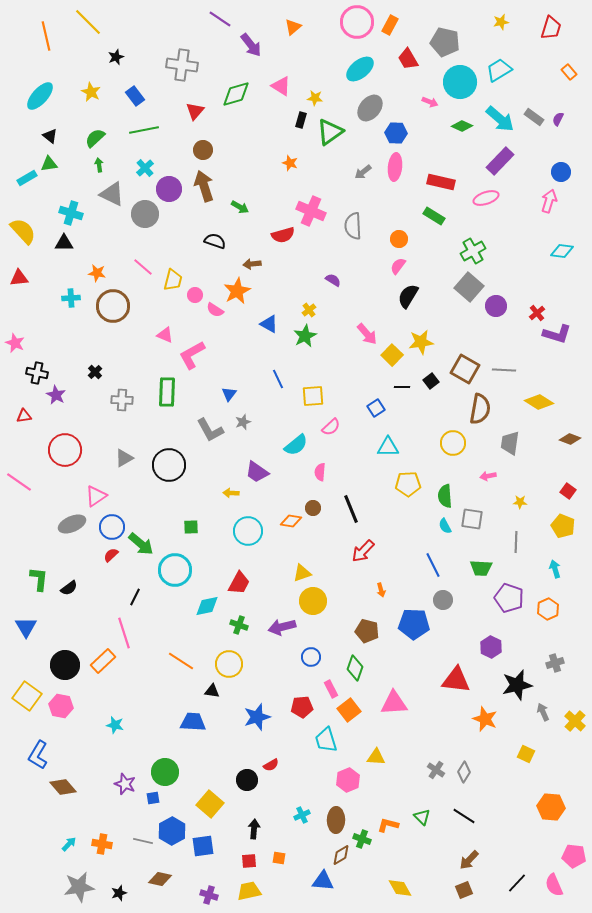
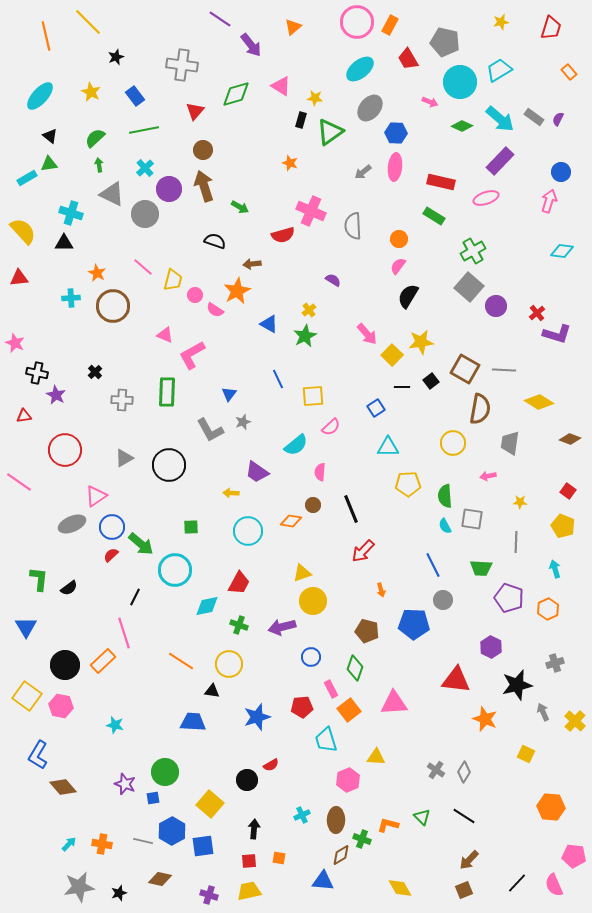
orange star at (97, 273): rotated 18 degrees clockwise
brown circle at (313, 508): moved 3 px up
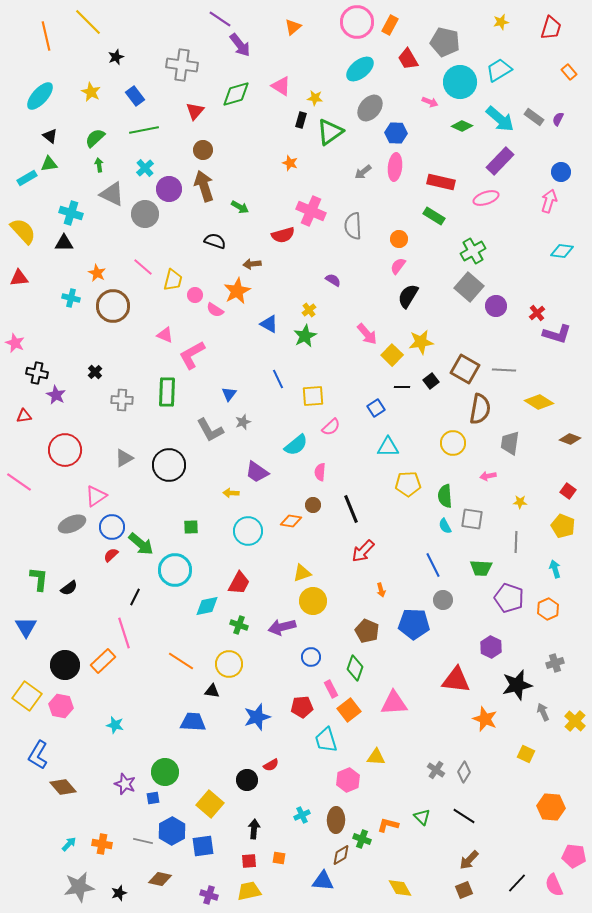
purple arrow at (251, 45): moved 11 px left
cyan cross at (71, 298): rotated 18 degrees clockwise
brown pentagon at (367, 631): rotated 10 degrees clockwise
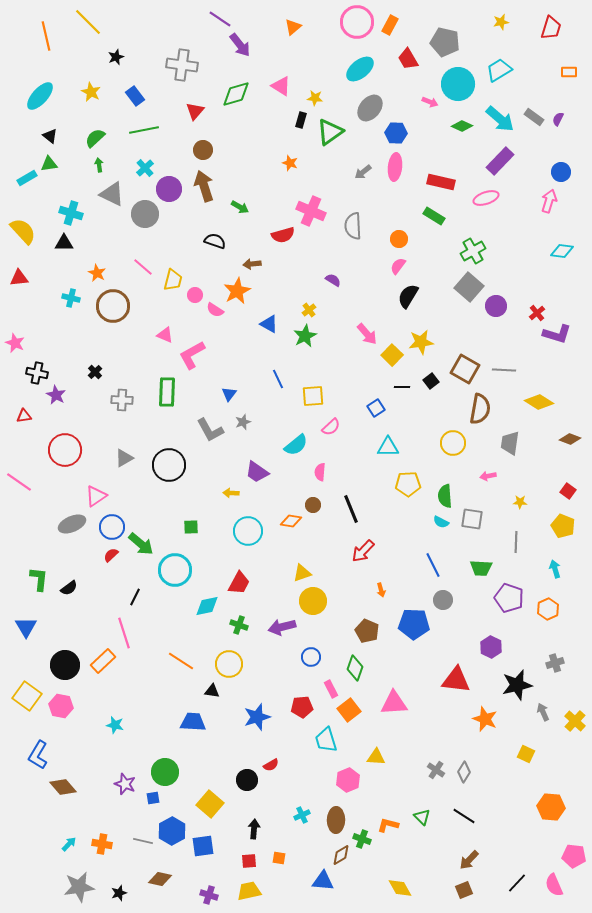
orange rectangle at (569, 72): rotated 49 degrees counterclockwise
cyan circle at (460, 82): moved 2 px left, 2 px down
cyan semicircle at (445, 526): moved 4 px left, 4 px up; rotated 35 degrees counterclockwise
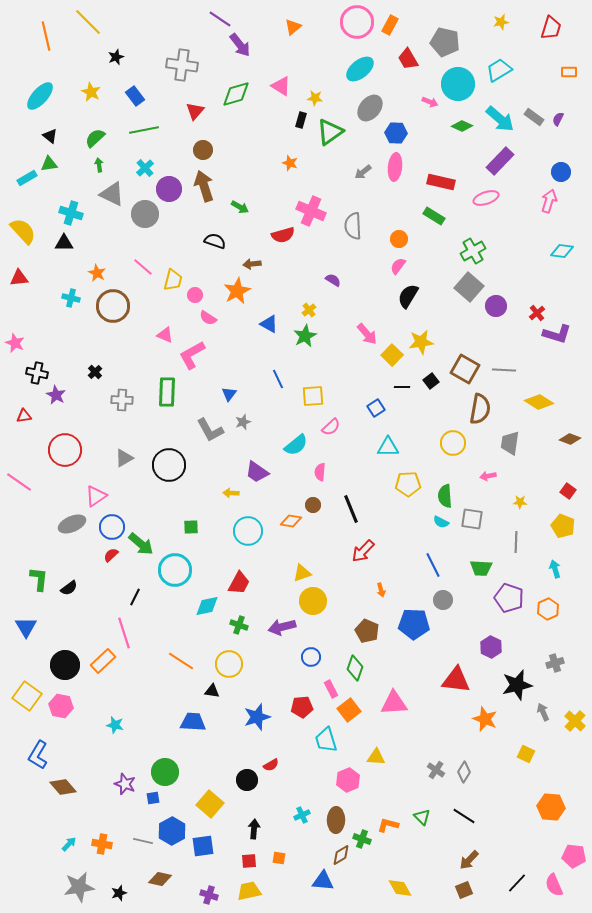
pink semicircle at (215, 310): moved 7 px left, 8 px down
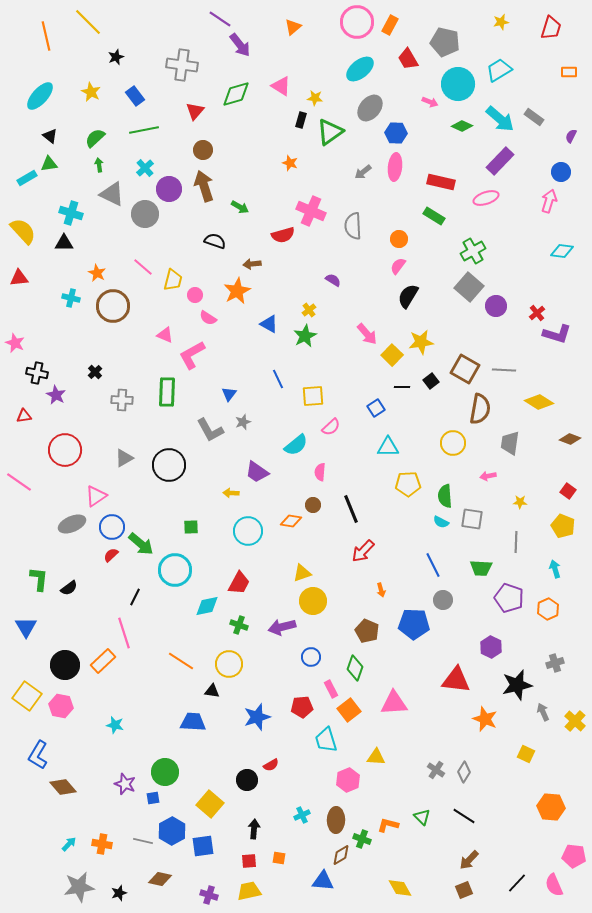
purple semicircle at (558, 119): moved 13 px right, 17 px down
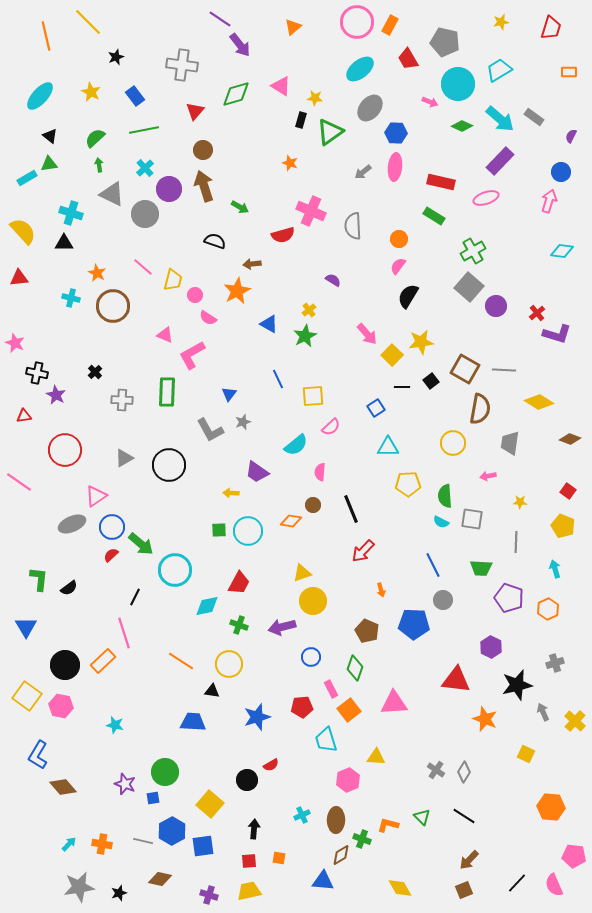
green square at (191, 527): moved 28 px right, 3 px down
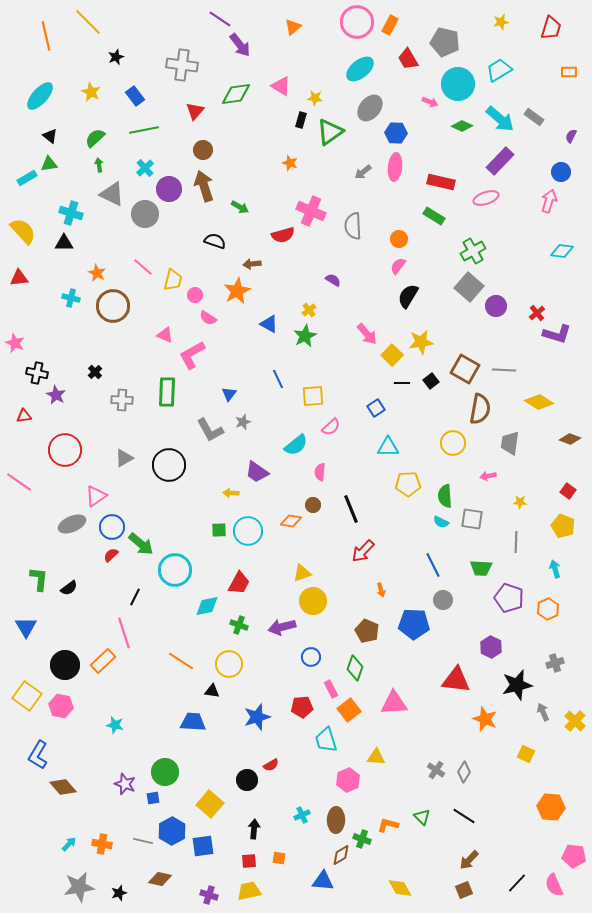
green diamond at (236, 94): rotated 8 degrees clockwise
black line at (402, 387): moved 4 px up
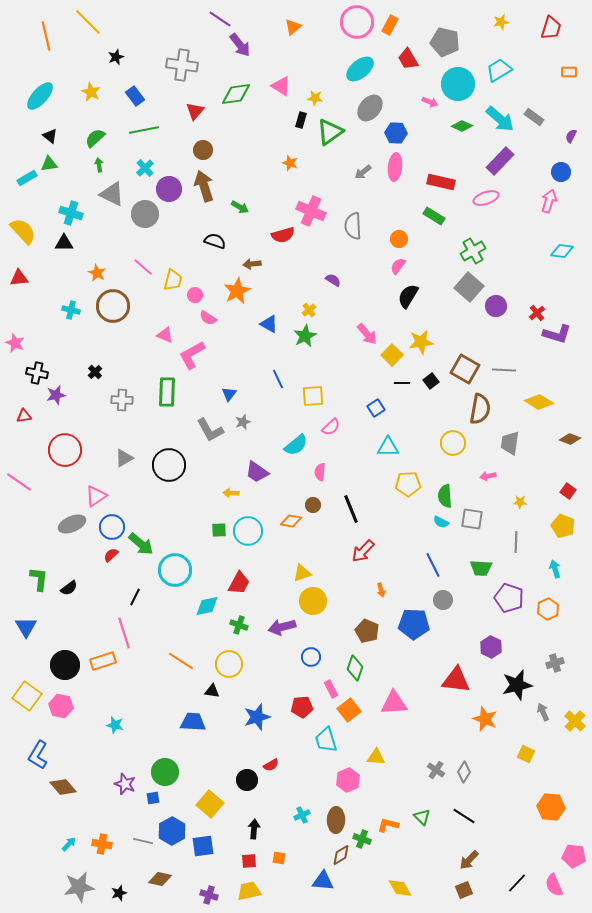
cyan cross at (71, 298): moved 12 px down
purple star at (56, 395): rotated 30 degrees clockwise
orange rectangle at (103, 661): rotated 25 degrees clockwise
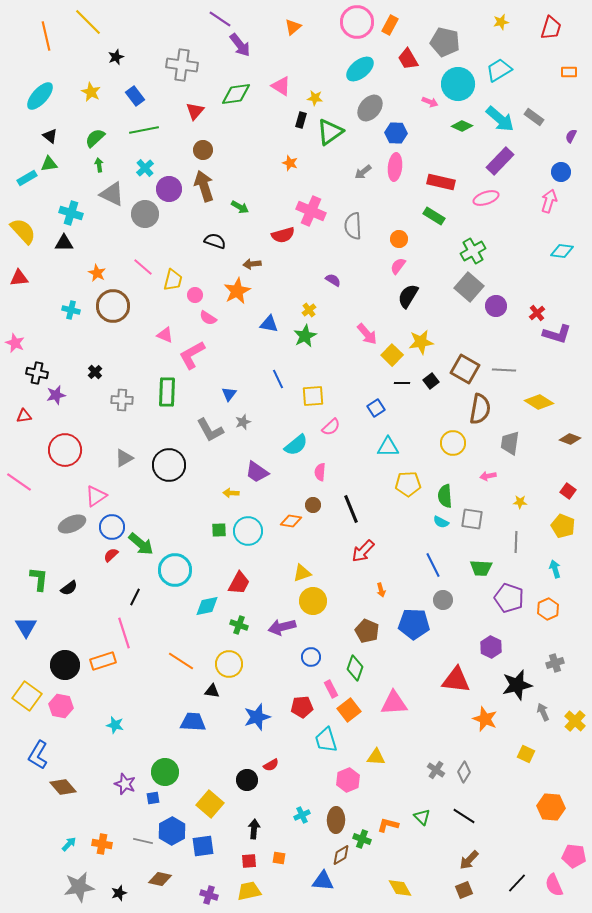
blue triangle at (269, 324): rotated 18 degrees counterclockwise
